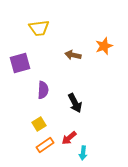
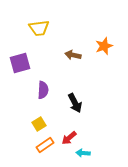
cyan arrow: rotated 88 degrees clockwise
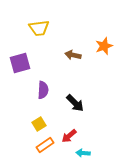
black arrow: rotated 18 degrees counterclockwise
red arrow: moved 2 px up
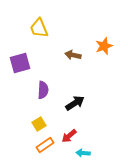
yellow trapezoid: rotated 75 degrees clockwise
black arrow: rotated 78 degrees counterclockwise
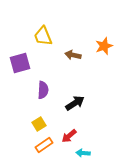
yellow trapezoid: moved 4 px right, 8 px down
orange rectangle: moved 1 px left
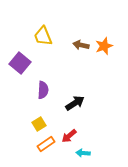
brown arrow: moved 8 px right, 10 px up
purple square: rotated 35 degrees counterclockwise
orange rectangle: moved 2 px right, 1 px up
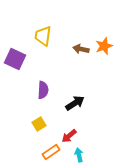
yellow trapezoid: rotated 30 degrees clockwise
brown arrow: moved 4 px down
purple square: moved 5 px left, 4 px up; rotated 15 degrees counterclockwise
orange rectangle: moved 5 px right, 8 px down
cyan arrow: moved 4 px left, 2 px down; rotated 72 degrees clockwise
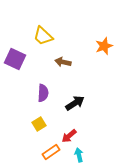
yellow trapezoid: rotated 55 degrees counterclockwise
brown arrow: moved 18 px left, 13 px down
purple semicircle: moved 3 px down
